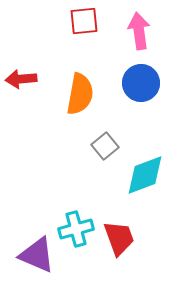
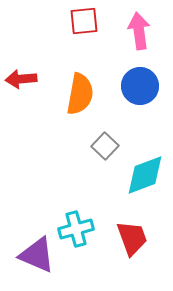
blue circle: moved 1 px left, 3 px down
gray square: rotated 8 degrees counterclockwise
red trapezoid: moved 13 px right
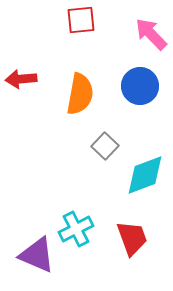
red square: moved 3 px left, 1 px up
pink arrow: moved 12 px right, 3 px down; rotated 36 degrees counterclockwise
cyan cross: rotated 12 degrees counterclockwise
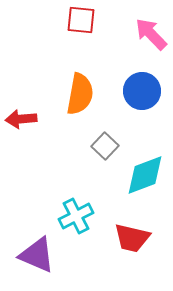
red square: rotated 12 degrees clockwise
red arrow: moved 40 px down
blue circle: moved 2 px right, 5 px down
cyan cross: moved 13 px up
red trapezoid: rotated 123 degrees clockwise
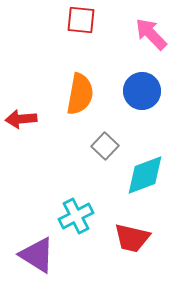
purple triangle: rotated 9 degrees clockwise
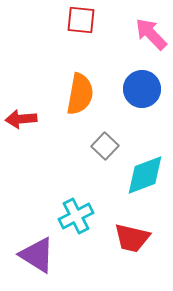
blue circle: moved 2 px up
